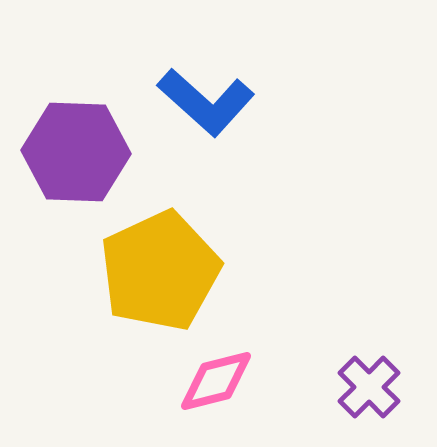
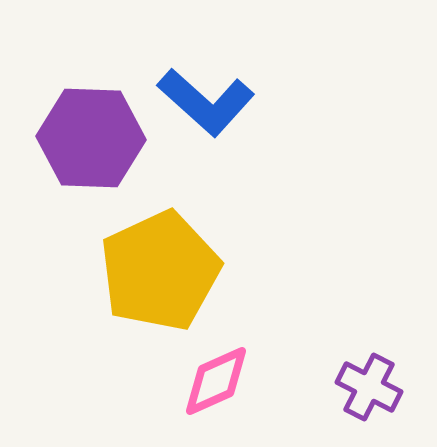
purple hexagon: moved 15 px right, 14 px up
pink diamond: rotated 10 degrees counterclockwise
purple cross: rotated 18 degrees counterclockwise
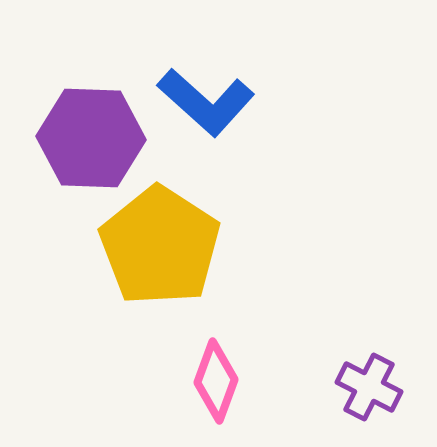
yellow pentagon: moved 25 px up; rotated 14 degrees counterclockwise
pink diamond: rotated 46 degrees counterclockwise
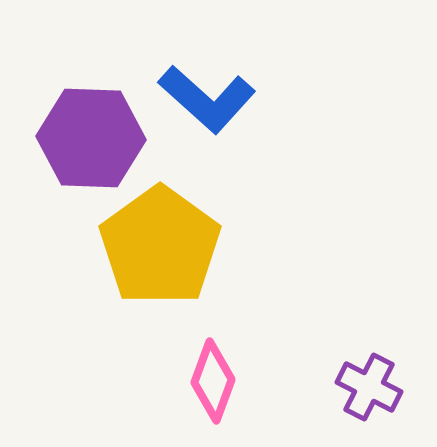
blue L-shape: moved 1 px right, 3 px up
yellow pentagon: rotated 3 degrees clockwise
pink diamond: moved 3 px left
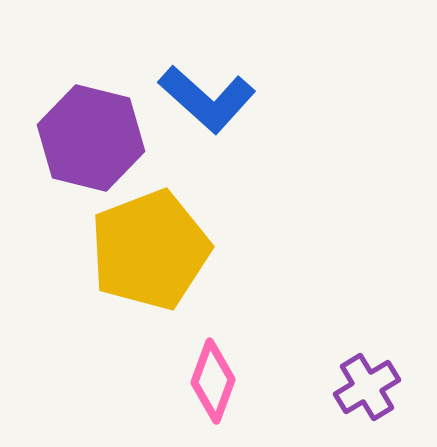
purple hexagon: rotated 12 degrees clockwise
yellow pentagon: moved 10 px left, 4 px down; rotated 15 degrees clockwise
purple cross: moved 2 px left; rotated 32 degrees clockwise
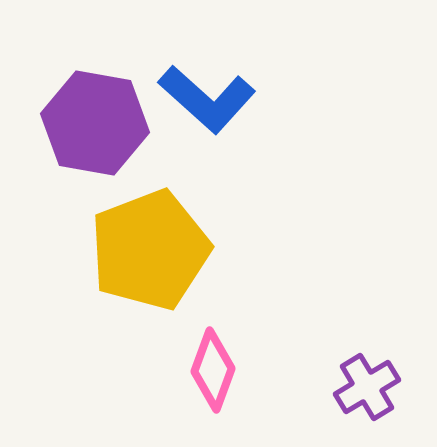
purple hexagon: moved 4 px right, 15 px up; rotated 4 degrees counterclockwise
pink diamond: moved 11 px up
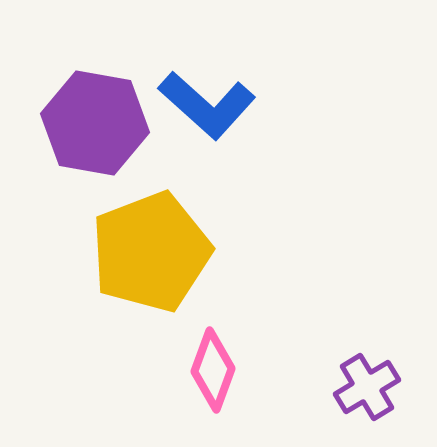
blue L-shape: moved 6 px down
yellow pentagon: moved 1 px right, 2 px down
